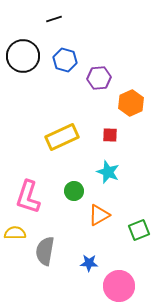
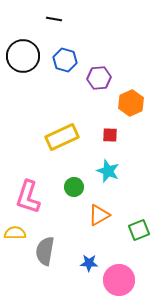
black line: rotated 28 degrees clockwise
cyan star: moved 1 px up
green circle: moved 4 px up
pink circle: moved 6 px up
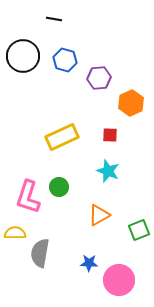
green circle: moved 15 px left
gray semicircle: moved 5 px left, 2 px down
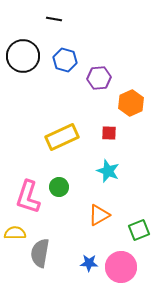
red square: moved 1 px left, 2 px up
pink circle: moved 2 px right, 13 px up
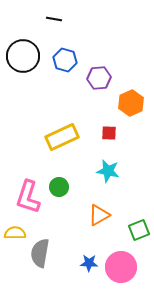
cyan star: rotated 10 degrees counterclockwise
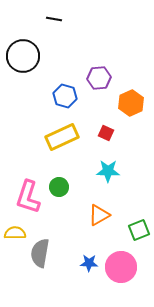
blue hexagon: moved 36 px down
red square: moved 3 px left; rotated 21 degrees clockwise
cyan star: rotated 10 degrees counterclockwise
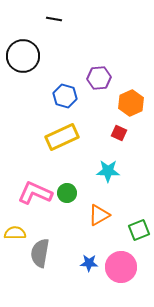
red square: moved 13 px right
green circle: moved 8 px right, 6 px down
pink L-shape: moved 7 px right, 4 px up; rotated 96 degrees clockwise
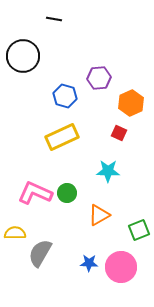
gray semicircle: rotated 20 degrees clockwise
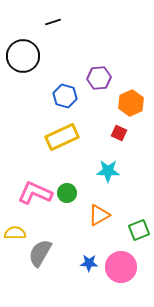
black line: moved 1 px left, 3 px down; rotated 28 degrees counterclockwise
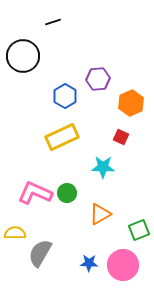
purple hexagon: moved 1 px left, 1 px down
blue hexagon: rotated 15 degrees clockwise
red square: moved 2 px right, 4 px down
cyan star: moved 5 px left, 4 px up
orange triangle: moved 1 px right, 1 px up
pink circle: moved 2 px right, 2 px up
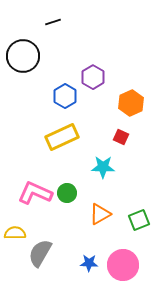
purple hexagon: moved 5 px left, 2 px up; rotated 25 degrees counterclockwise
green square: moved 10 px up
